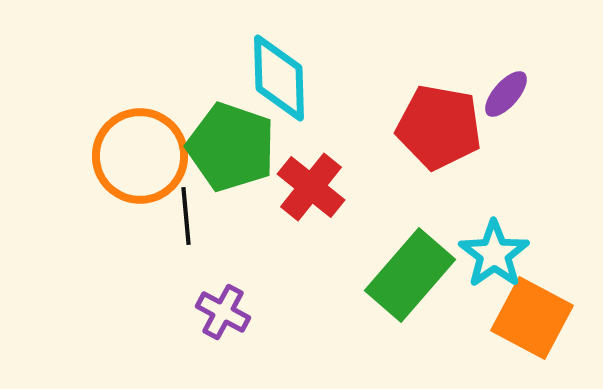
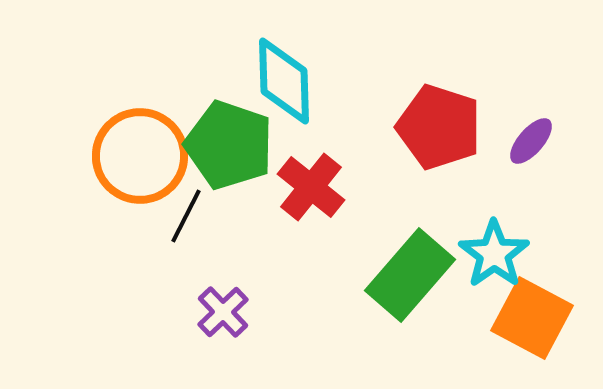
cyan diamond: moved 5 px right, 3 px down
purple ellipse: moved 25 px right, 47 px down
red pentagon: rotated 8 degrees clockwise
green pentagon: moved 2 px left, 2 px up
black line: rotated 32 degrees clockwise
purple cross: rotated 18 degrees clockwise
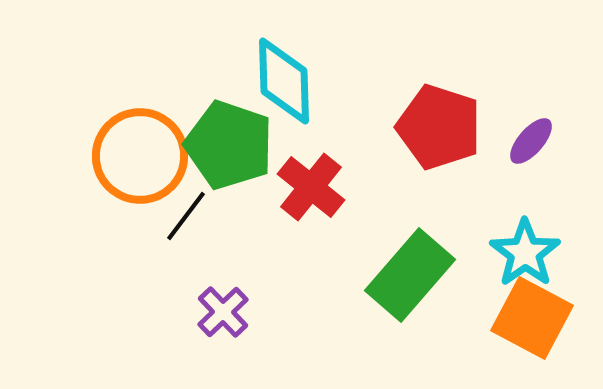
black line: rotated 10 degrees clockwise
cyan star: moved 31 px right, 1 px up
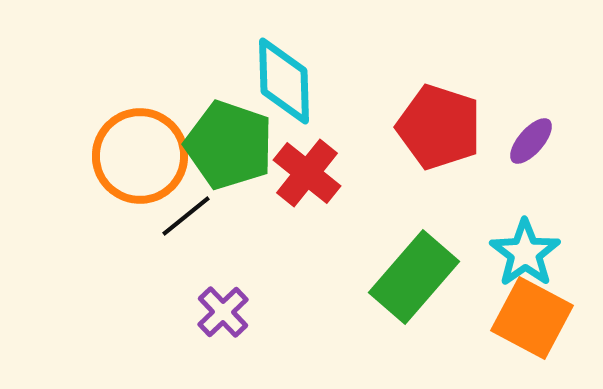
red cross: moved 4 px left, 14 px up
black line: rotated 14 degrees clockwise
green rectangle: moved 4 px right, 2 px down
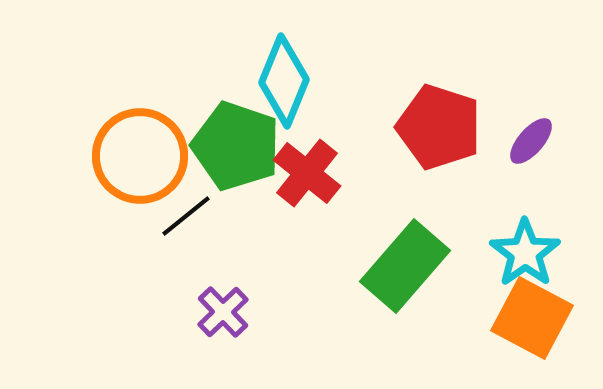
cyan diamond: rotated 24 degrees clockwise
green pentagon: moved 7 px right, 1 px down
green rectangle: moved 9 px left, 11 px up
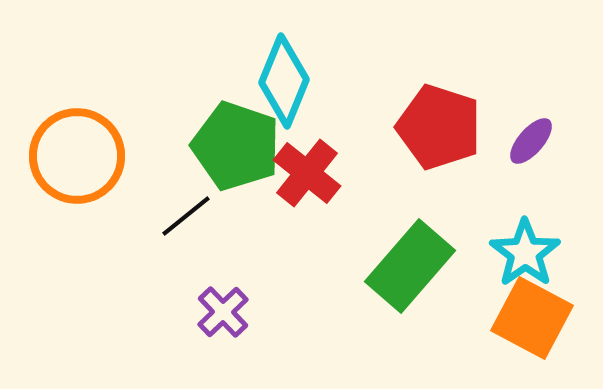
orange circle: moved 63 px left
green rectangle: moved 5 px right
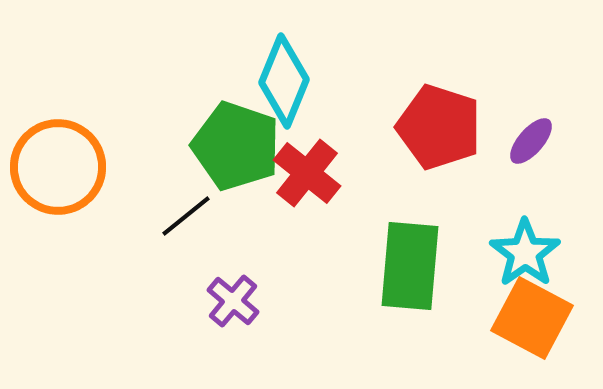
orange circle: moved 19 px left, 11 px down
green rectangle: rotated 36 degrees counterclockwise
purple cross: moved 10 px right, 11 px up; rotated 6 degrees counterclockwise
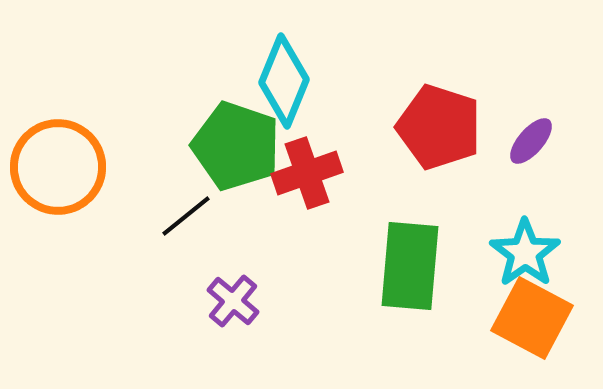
red cross: rotated 32 degrees clockwise
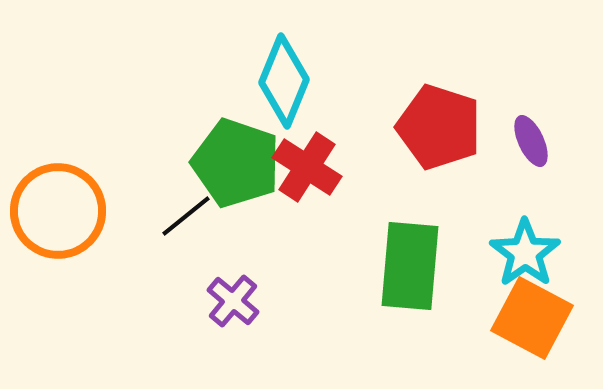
purple ellipse: rotated 66 degrees counterclockwise
green pentagon: moved 17 px down
orange circle: moved 44 px down
red cross: moved 6 px up; rotated 38 degrees counterclockwise
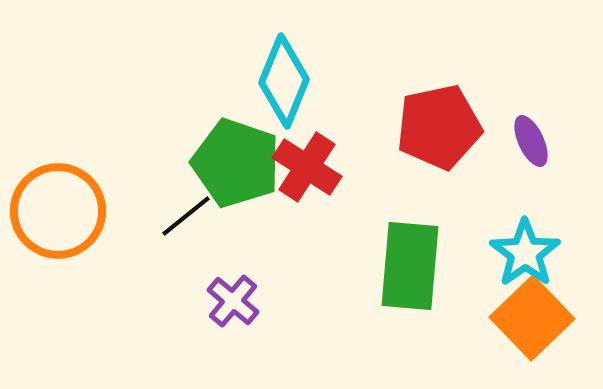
red pentagon: rotated 30 degrees counterclockwise
orange square: rotated 18 degrees clockwise
